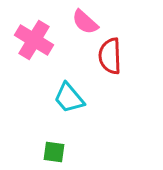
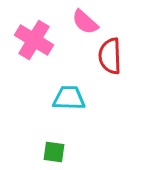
cyan trapezoid: rotated 132 degrees clockwise
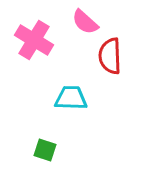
cyan trapezoid: moved 2 px right
green square: moved 9 px left, 2 px up; rotated 10 degrees clockwise
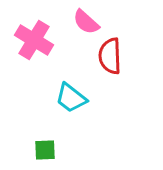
pink semicircle: moved 1 px right
cyan trapezoid: rotated 144 degrees counterclockwise
green square: rotated 20 degrees counterclockwise
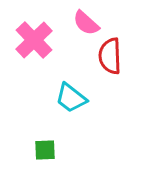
pink semicircle: moved 1 px down
pink cross: rotated 15 degrees clockwise
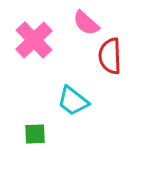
cyan trapezoid: moved 2 px right, 3 px down
green square: moved 10 px left, 16 px up
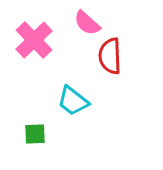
pink semicircle: moved 1 px right
